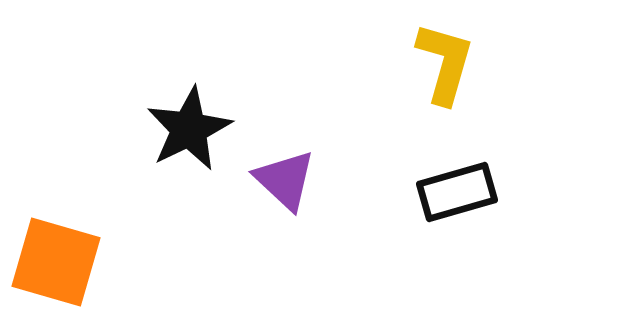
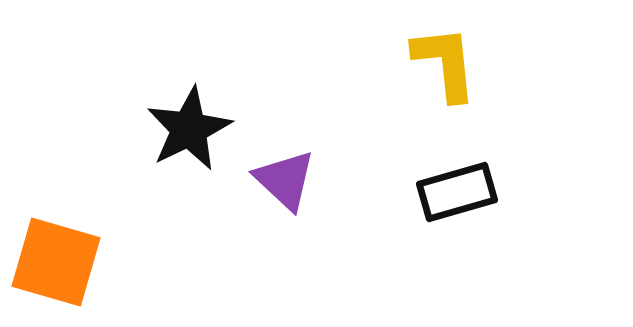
yellow L-shape: rotated 22 degrees counterclockwise
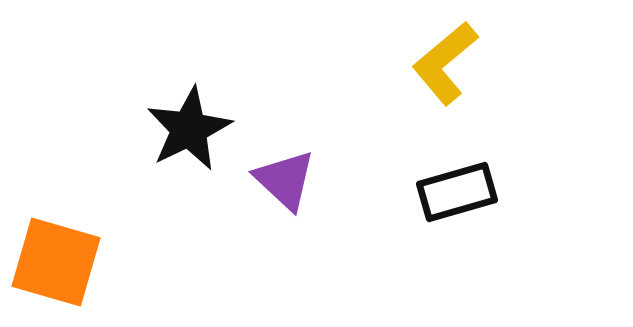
yellow L-shape: rotated 124 degrees counterclockwise
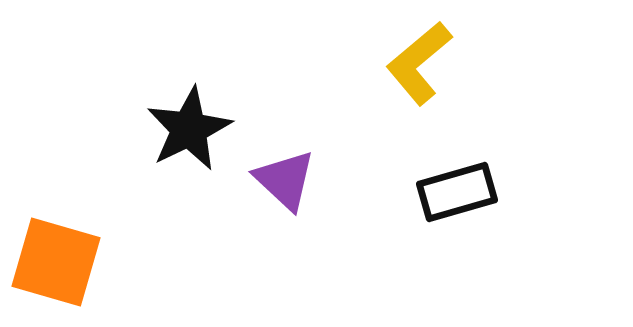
yellow L-shape: moved 26 px left
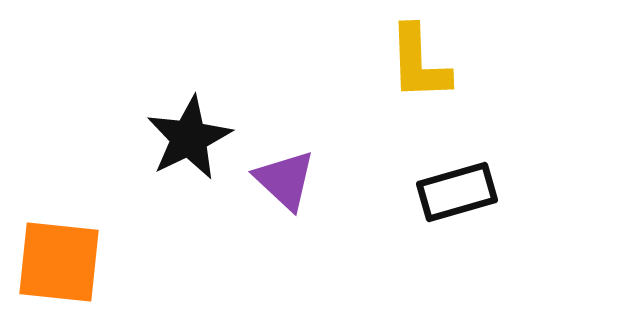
yellow L-shape: rotated 52 degrees counterclockwise
black star: moved 9 px down
orange square: moved 3 px right; rotated 10 degrees counterclockwise
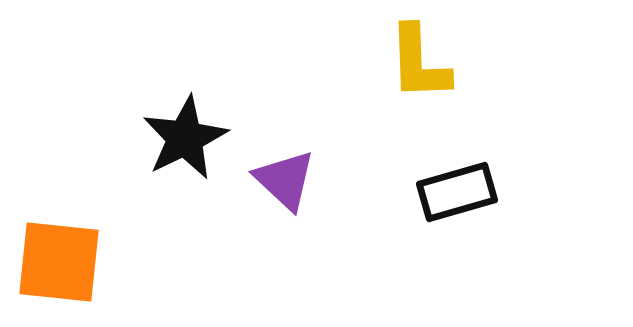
black star: moved 4 px left
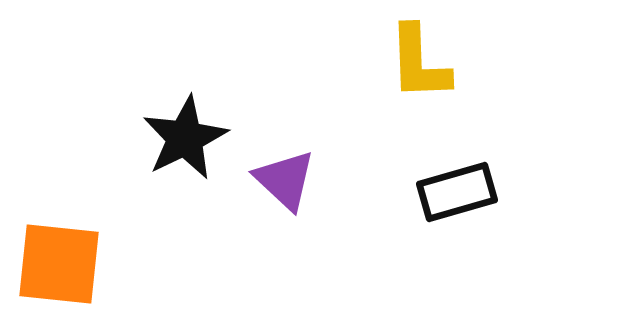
orange square: moved 2 px down
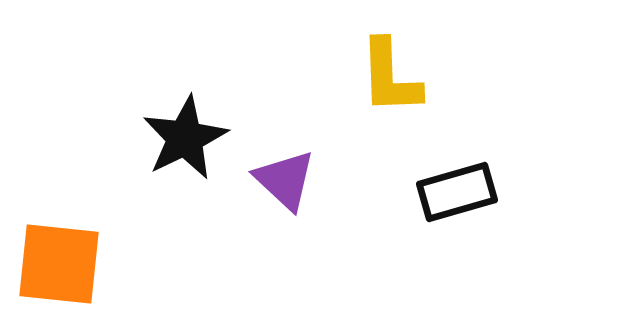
yellow L-shape: moved 29 px left, 14 px down
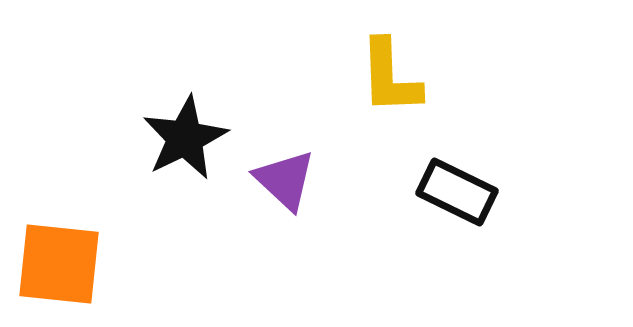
black rectangle: rotated 42 degrees clockwise
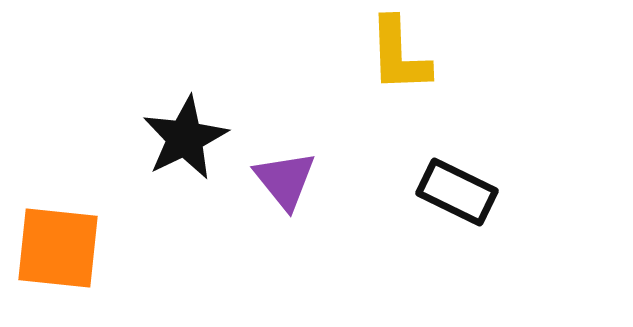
yellow L-shape: moved 9 px right, 22 px up
purple triangle: rotated 8 degrees clockwise
orange square: moved 1 px left, 16 px up
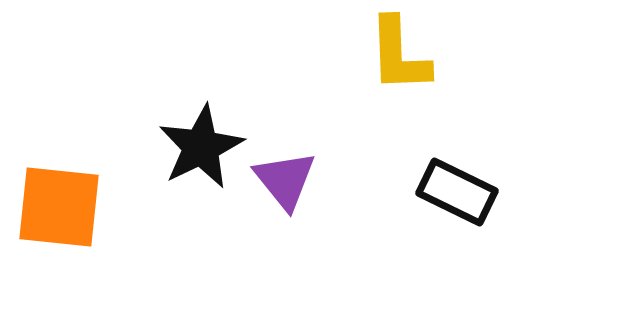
black star: moved 16 px right, 9 px down
orange square: moved 1 px right, 41 px up
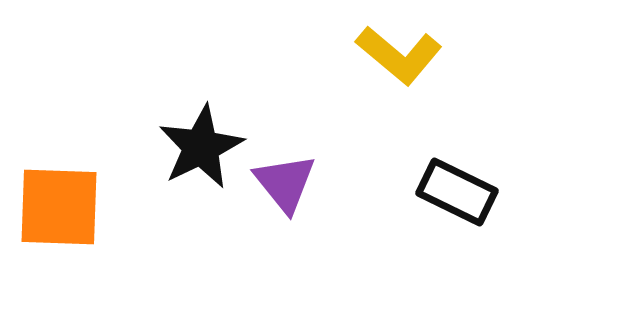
yellow L-shape: rotated 48 degrees counterclockwise
purple triangle: moved 3 px down
orange square: rotated 4 degrees counterclockwise
